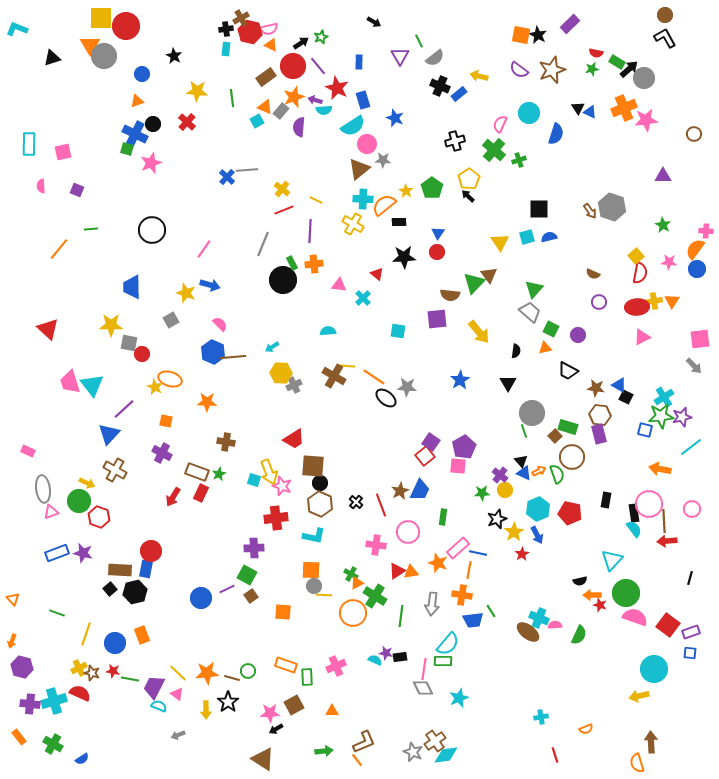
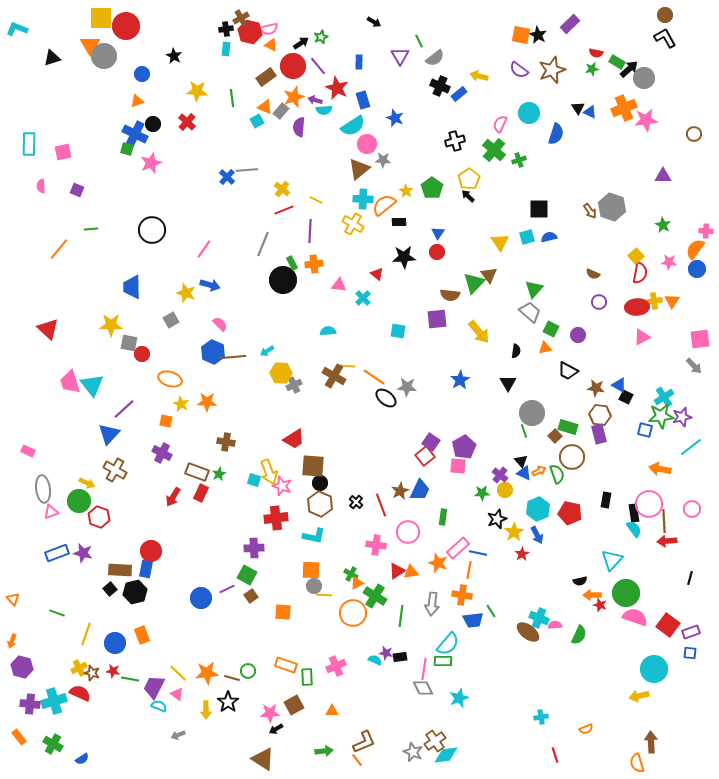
cyan arrow at (272, 347): moved 5 px left, 4 px down
yellow star at (155, 387): moved 26 px right, 17 px down
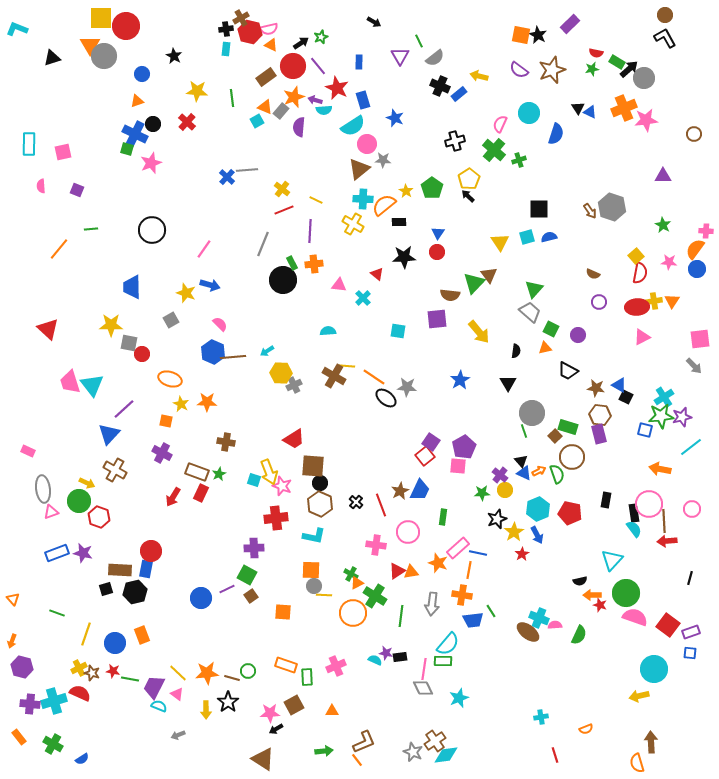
black square at (110, 589): moved 4 px left; rotated 24 degrees clockwise
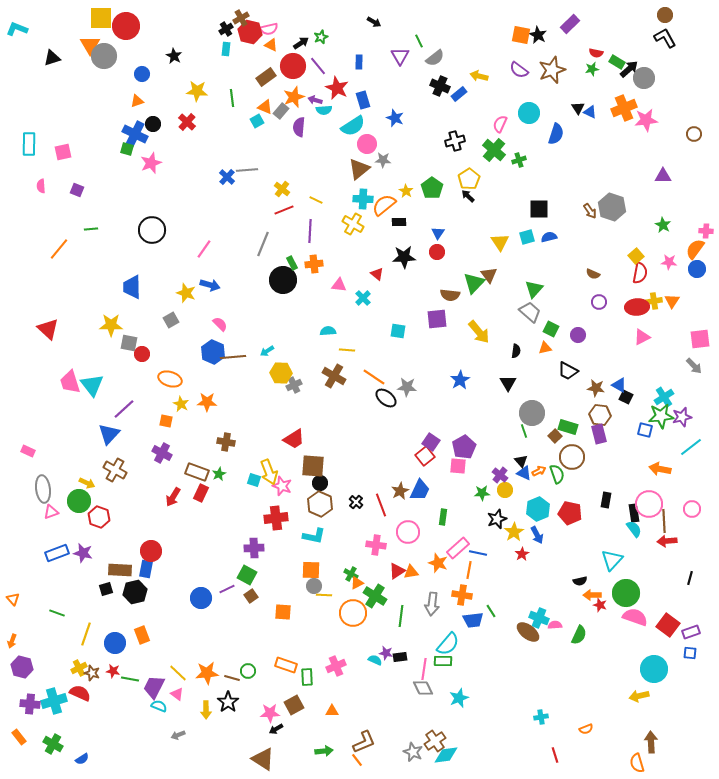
black cross at (226, 29): rotated 24 degrees counterclockwise
yellow line at (347, 366): moved 16 px up
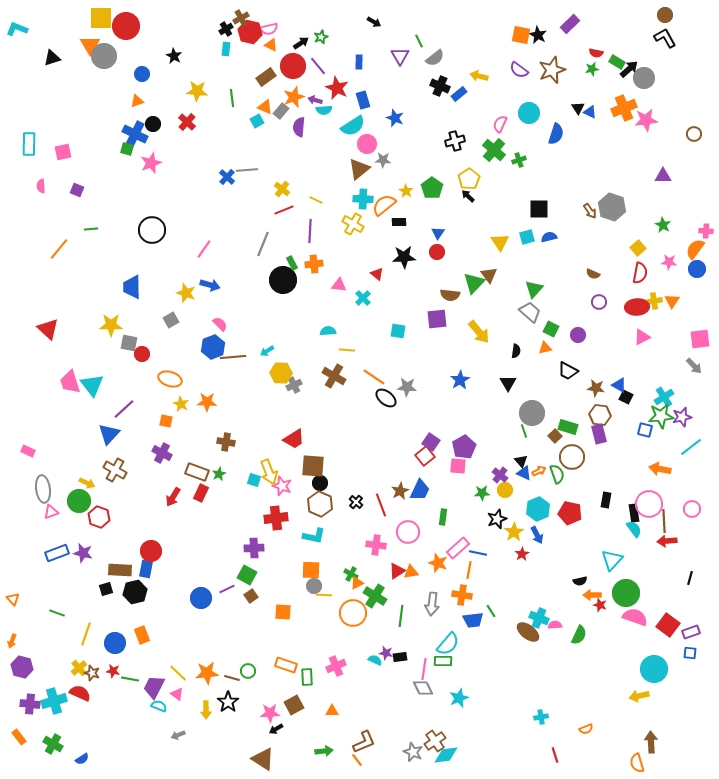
yellow square at (636, 256): moved 2 px right, 8 px up
blue hexagon at (213, 352): moved 5 px up; rotated 15 degrees clockwise
yellow cross at (79, 668): rotated 14 degrees counterclockwise
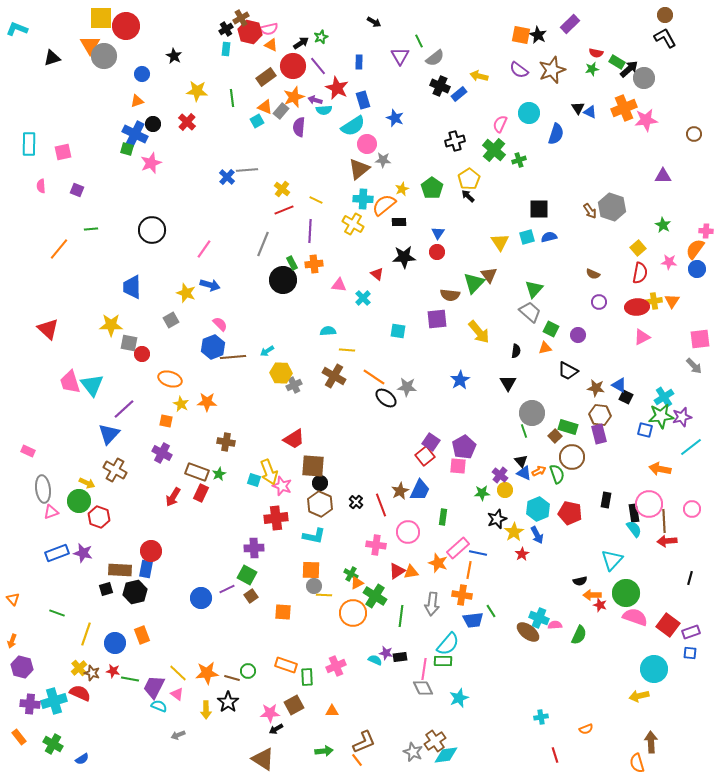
yellow star at (406, 191): moved 4 px left, 2 px up; rotated 16 degrees clockwise
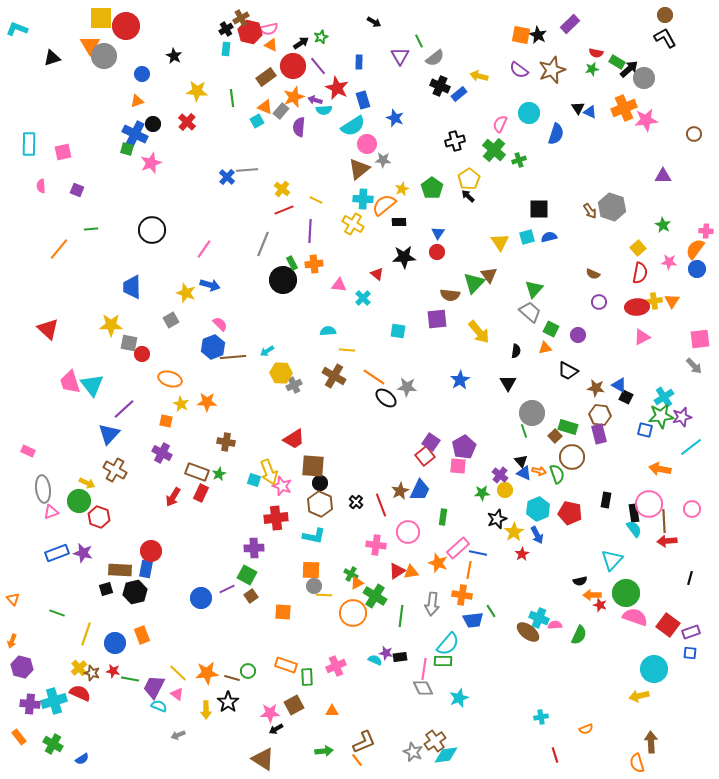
orange arrow at (539, 471): rotated 40 degrees clockwise
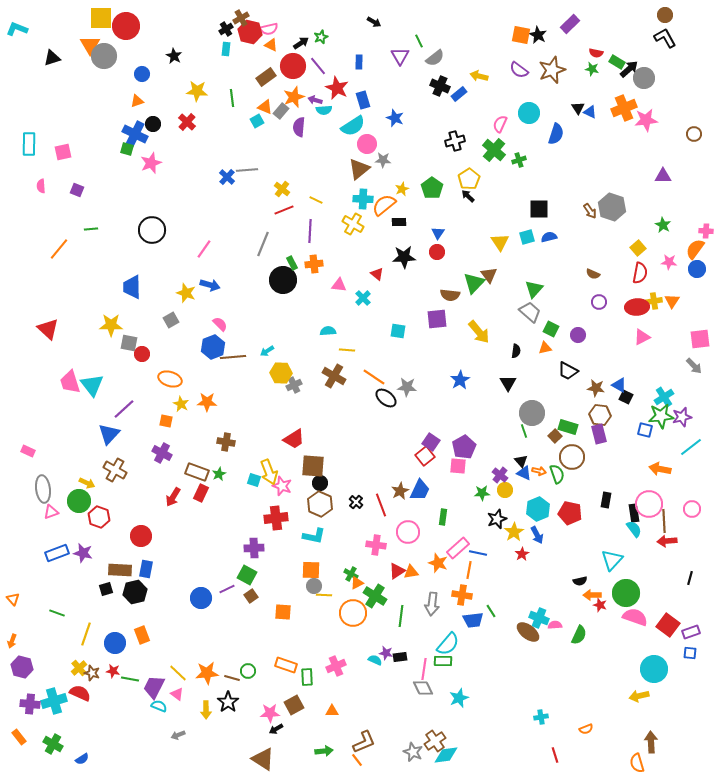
green star at (592, 69): rotated 24 degrees clockwise
red circle at (151, 551): moved 10 px left, 15 px up
